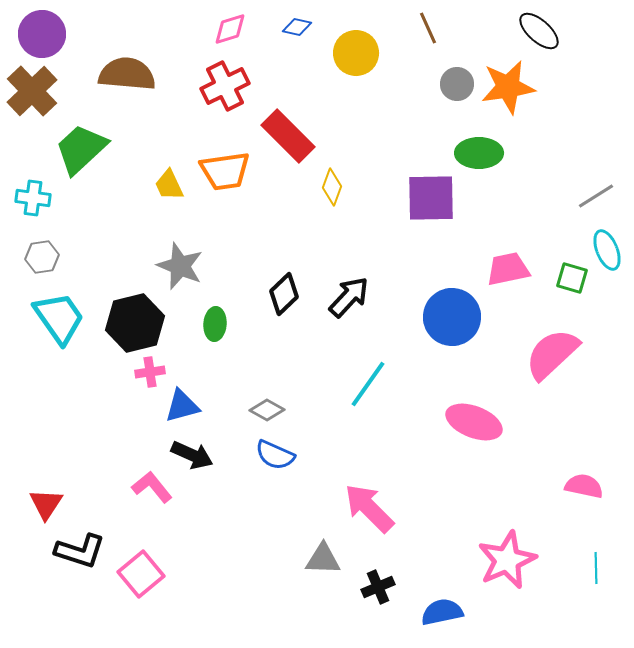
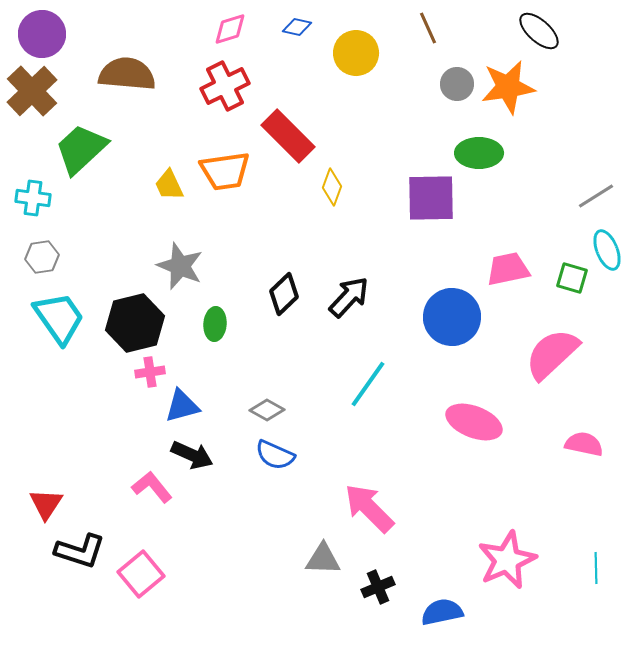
pink semicircle at (584, 486): moved 42 px up
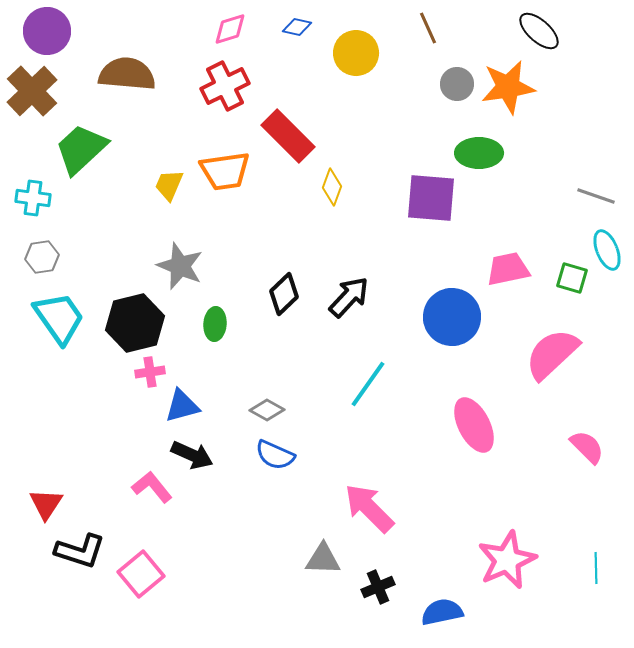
purple circle at (42, 34): moved 5 px right, 3 px up
yellow trapezoid at (169, 185): rotated 48 degrees clockwise
gray line at (596, 196): rotated 51 degrees clockwise
purple square at (431, 198): rotated 6 degrees clockwise
pink ellipse at (474, 422): moved 3 px down; rotated 42 degrees clockwise
pink semicircle at (584, 444): moved 3 px right, 3 px down; rotated 33 degrees clockwise
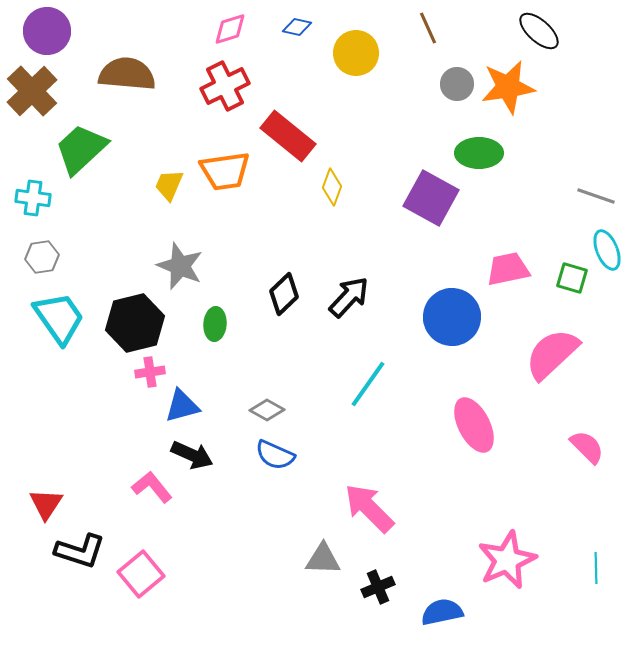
red rectangle at (288, 136): rotated 6 degrees counterclockwise
purple square at (431, 198): rotated 24 degrees clockwise
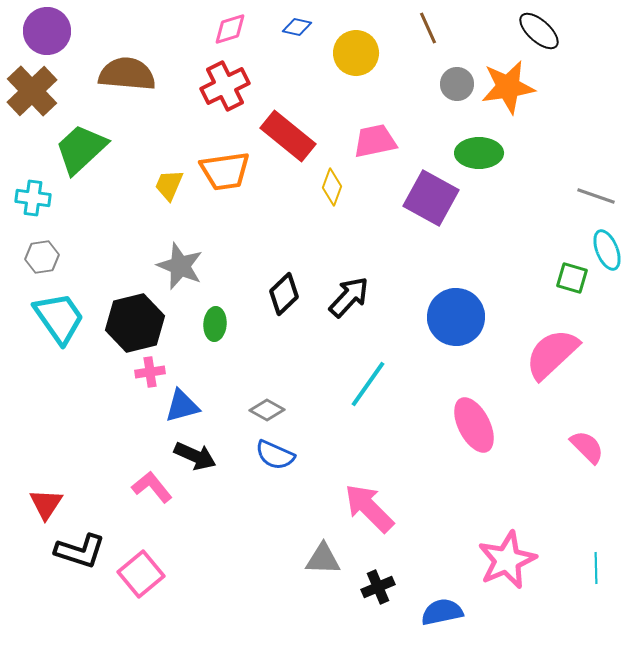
pink trapezoid at (508, 269): moved 133 px left, 128 px up
blue circle at (452, 317): moved 4 px right
black arrow at (192, 455): moved 3 px right, 1 px down
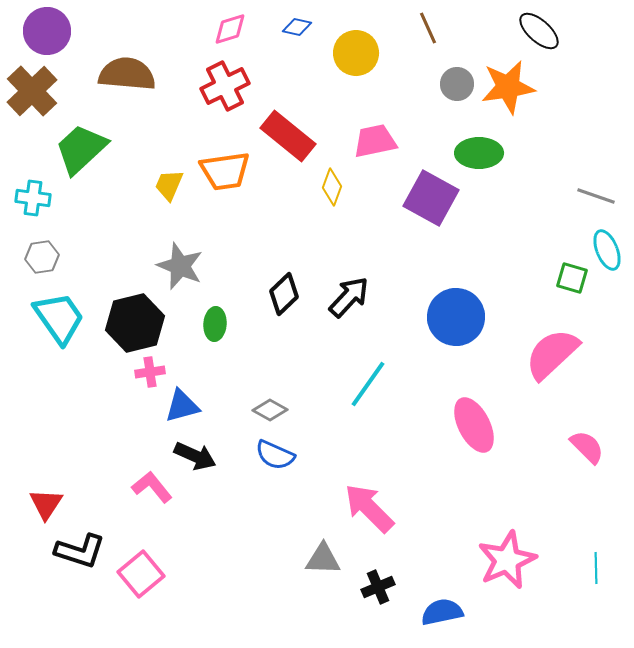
gray diamond at (267, 410): moved 3 px right
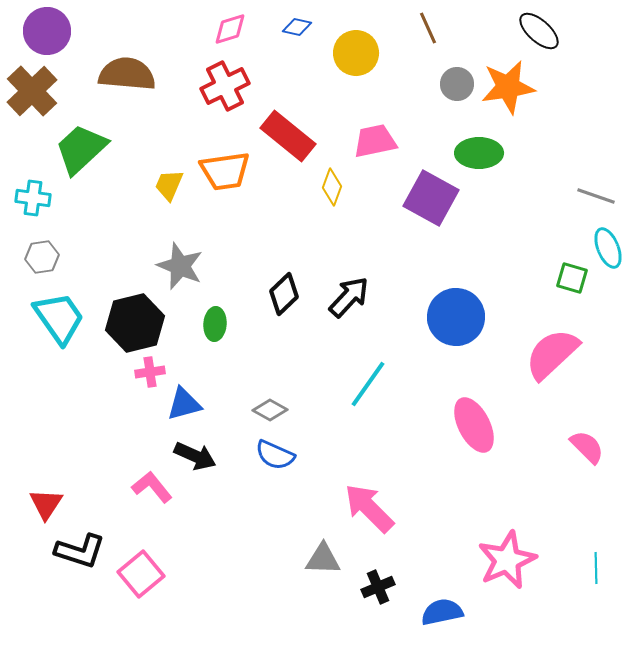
cyan ellipse at (607, 250): moved 1 px right, 2 px up
blue triangle at (182, 406): moved 2 px right, 2 px up
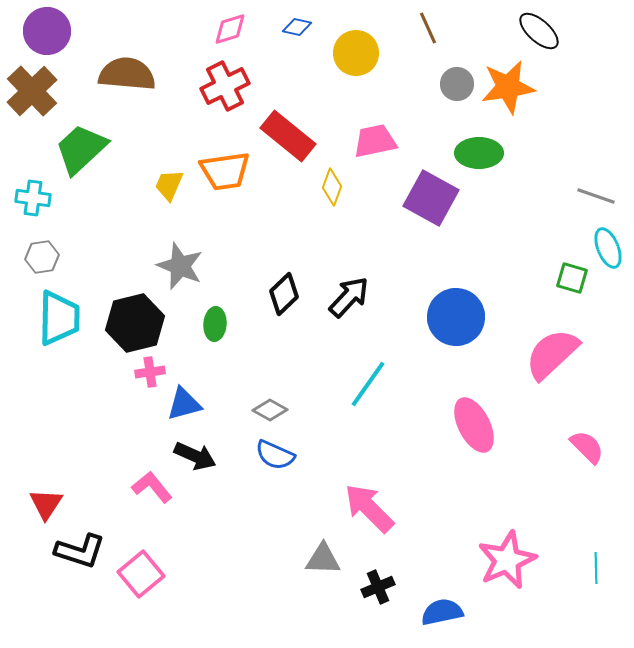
cyan trapezoid at (59, 318): rotated 36 degrees clockwise
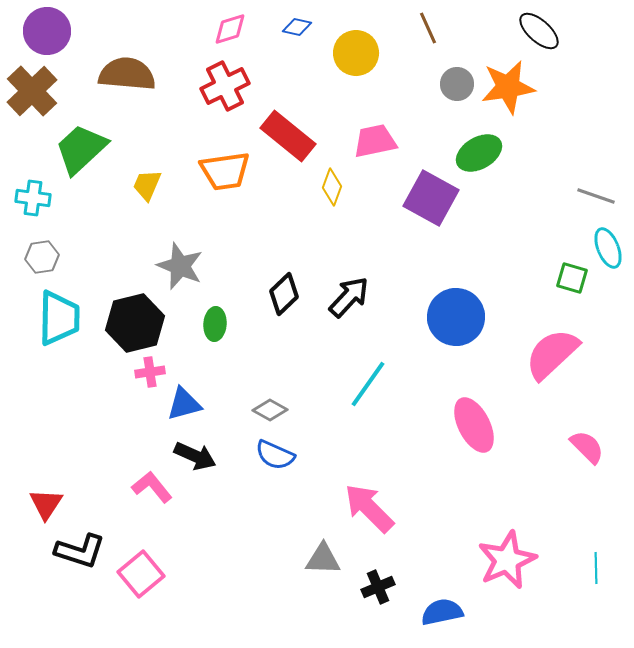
green ellipse at (479, 153): rotated 30 degrees counterclockwise
yellow trapezoid at (169, 185): moved 22 px left
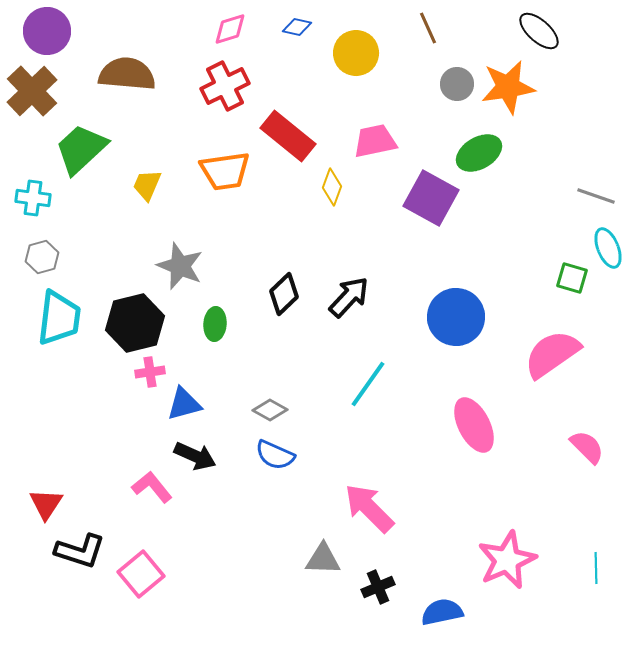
gray hexagon at (42, 257): rotated 8 degrees counterclockwise
cyan trapezoid at (59, 318): rotated 6 degrees clockwise
pink semicircle at (552, 354): rotated 8 degrees clockwise
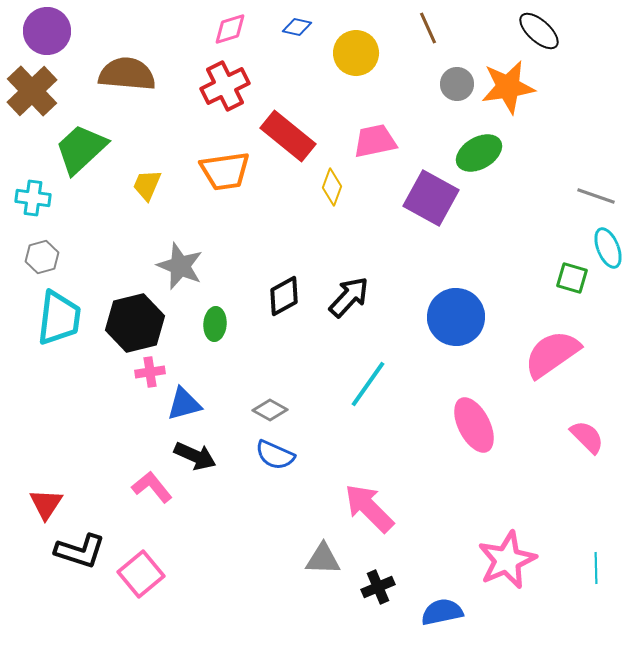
black diamond at (284, 294): moved 2 px down; rotated 15 degrees clockwise
pink semicircle at (587, 447): moved 10 px up
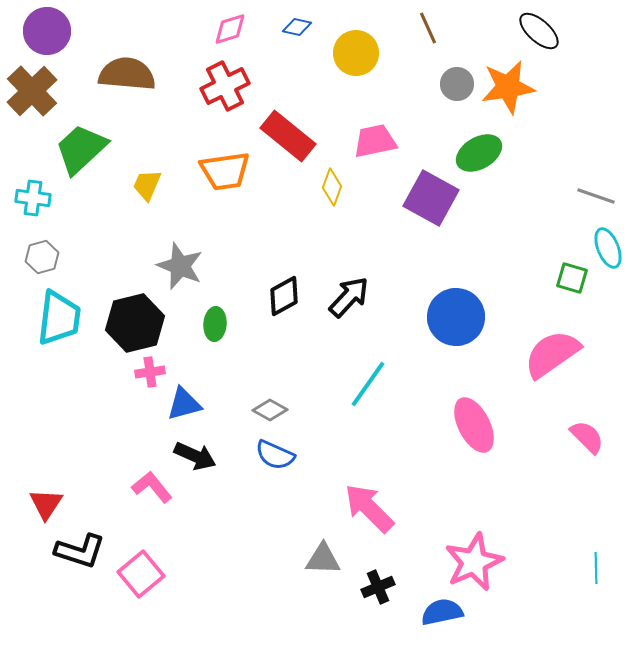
pink star at (507, 560): moved 33 px left, 2 px down
